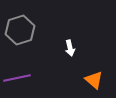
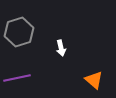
gray hexagon: moved 1 px left, 2 px down
white arrow: moved 9 px left
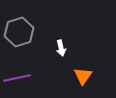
orange triangle: moved 11 px left, 4 px up; rotated 24 degrees clockwise
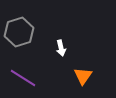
purple line: moved 6 px right; rotated 44 degrees clockwise
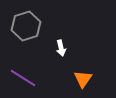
gray hexagon: moved 7 px right, 6 px up
orange triangle: moved 3 px down
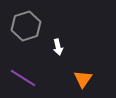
white arrow: moved 3 px left, 1 px up
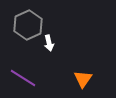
gray hexagon: moved 2 px right, 1 px up; rotated 8 degrees counterclockwise
white arrow: moved 9 px left, 4 px up
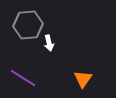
gray hexagon: rotated 20 degrees clockwise
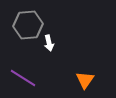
orange triangle: moved 2 px right, 1 px down
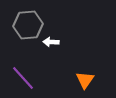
white arrow: moved 2 px right, 1 px up; rotated 105 degrees clockwise
purple line: rotated 16 degrees clockwise
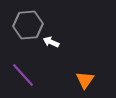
white arrow: rotated 21 degrees clockwise
purple line: moved 3 px up
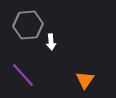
white arrow: rotated 119 degrees counterclockwise
